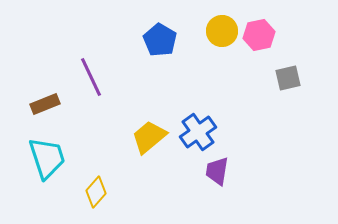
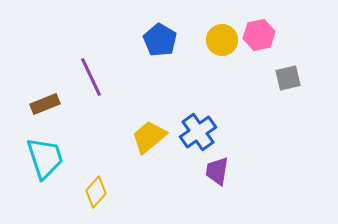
yellow circle: moved 9 px down
cyan trapezoid: moved 2 px left
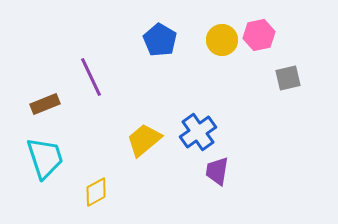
yellow trapezoid: moved 5 px left, 3 px down
yellow diamond: rotated 20 degrees clockwise
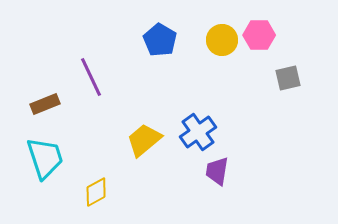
pink hexagon: rotated 12 degrees clockwise
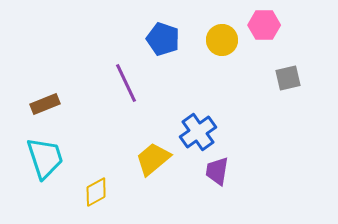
pink hexagon: moved 5 px right, 10 px up
blue pentagon: moved 3 px right, 1 px up; rotated 12 degrees counterclockwise
purple line: moved 35 px right, 6 px down
yellow trapezoid: moved 9 px right, 19 px down
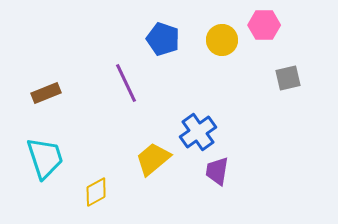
brown rectangle: moved 1 px right, 11 px up
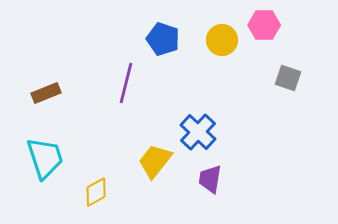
gray square: rotated 32 degrees clockwise
purple line: rotated 39 degrees clockwise
blue cross: rotated 12 degrees counterclockwise
yellow trapezoid: moved 2 px right, 2 px down; rotated 12 degrees counterclockwise
purple trapezoid: moved 7 px left, 8 px down
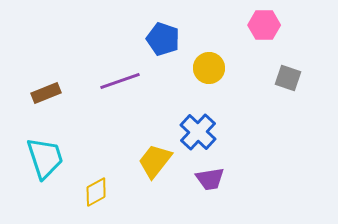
yellow circle: moved 13 px left, 28 px down
purple line: moved 6 px left, 2 px up; rotated 57 degrees clockwise
purple trapezoid: rotated 108 degrees counterclockwise
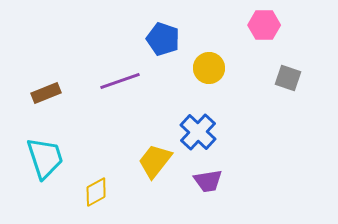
purple trapezoid: moved 2 px left, 2 px down
